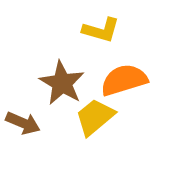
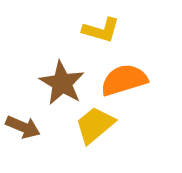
yellow trapezoid: moved 8 px down
brown arrow: moved 4 px down
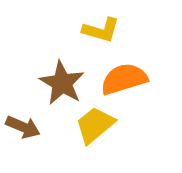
orange semicircle: moved 1 px up
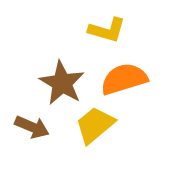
yellow L-shape: moved 6 px right
brown arrow: moved 9 px right
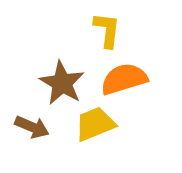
yellow L-shape: rotated 99 degrees counterclockwise
yellow trapezoid: moved 1 px up; rotated 18 degrees clockwise
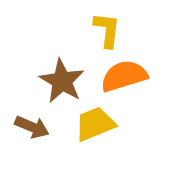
orange semicircle: moved 3 px up
brown star: moved 2 px up
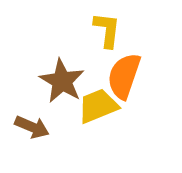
orange semicircle: rotated 54 degrees counterclockwise
yellow trapezoid: moved 3 px right, 18 px up
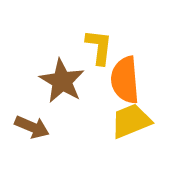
yellow L-shape: moved 8 px left, 17 px down
orange semicircle: moved 1 px right, 4 px down; rotated 24 degrees counterclockwise
yellow trapezoid: moved 33 px right, 15 px down
